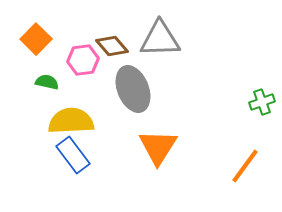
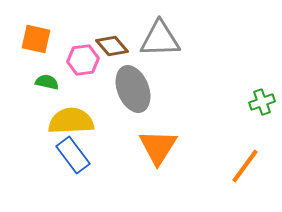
orange square: rotated 32 degrees counterclockwise
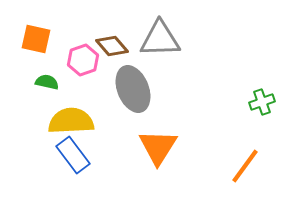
pink hexagon: rotated 12 degrees counterclockwise
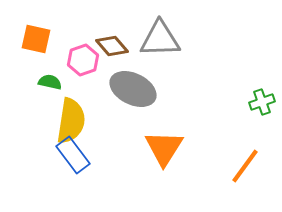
green semicircle: moved 3 px right
gray ellipse: rotated 42 degrees counterclockwise
yellow semicircle: rotated 102 degrees clockwise
orange triangle: moved 6 px right, 1 px down
